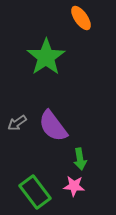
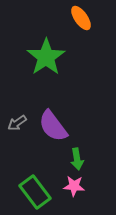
green arrow: moved 3 px left
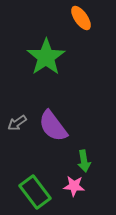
green arrow: moved 7 px right, 2 px down
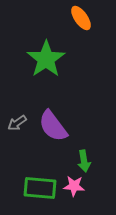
green star: moved 2 px down
green rectangle: moved 5 px right, 4 px up; rotated 48 degrees counterclockwise
